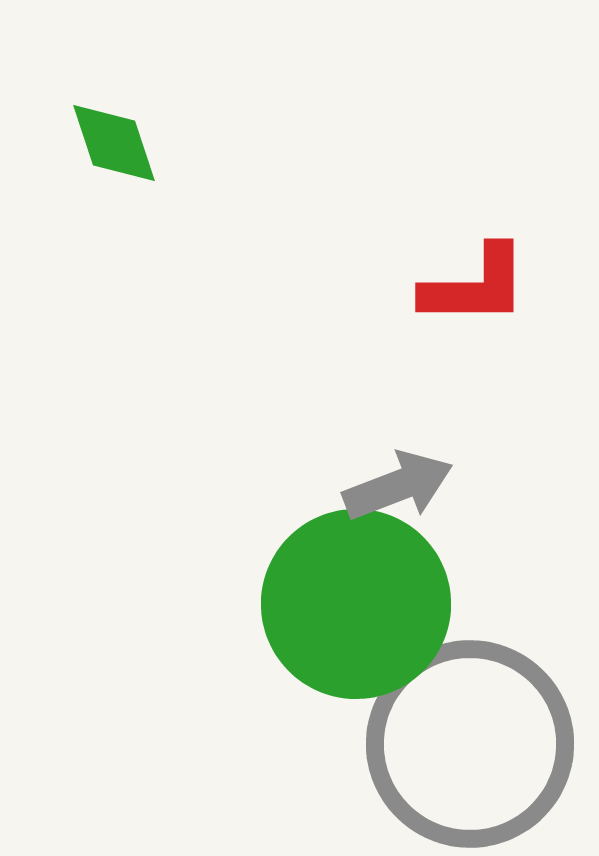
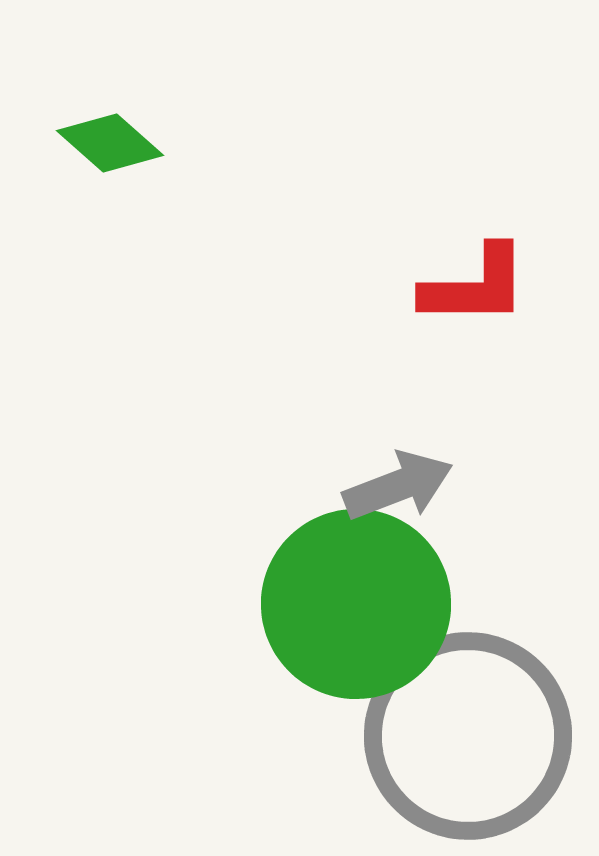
green diamond: moved 4 px left; rotated 30 degrees counterclockwise
gray circle: moved 2 px left, 8 px up
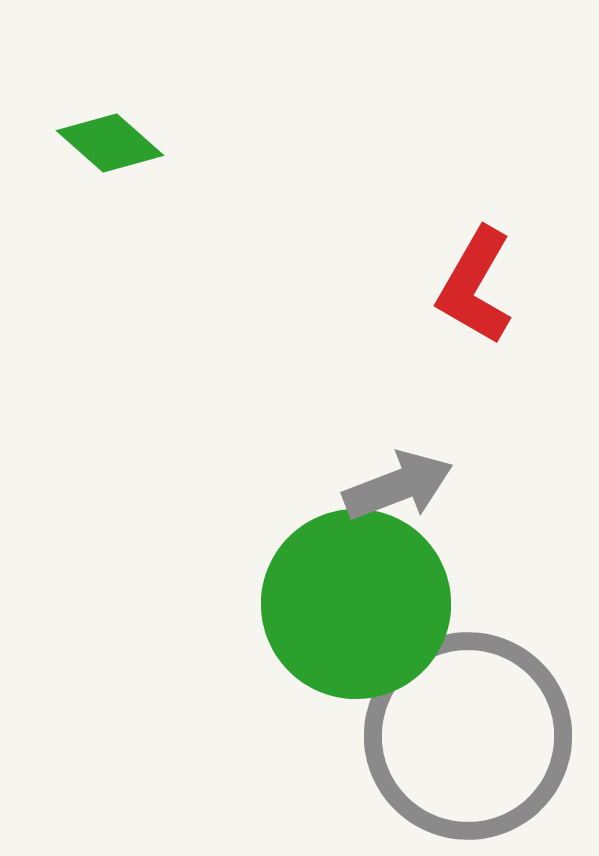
red L-shape: rotated 120 degrees clockwise
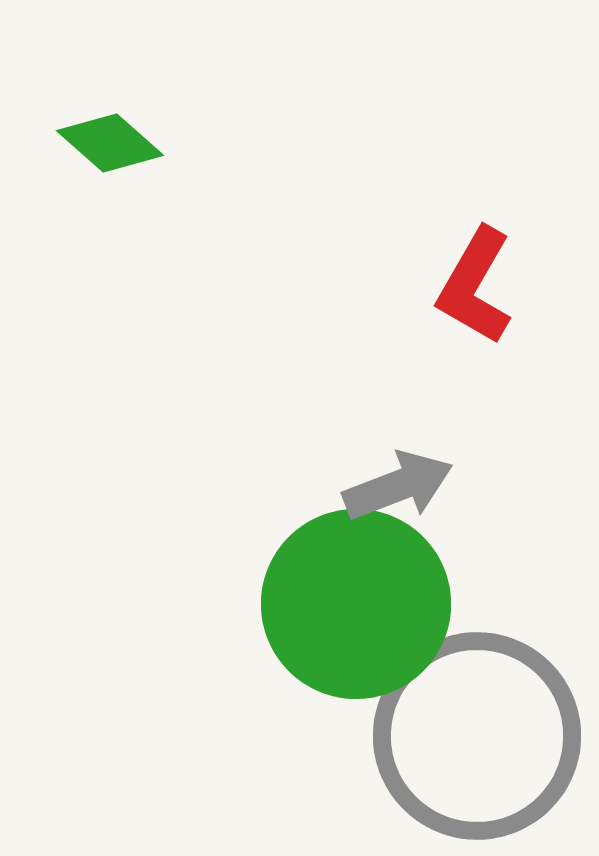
gray circle: moved 9 px right
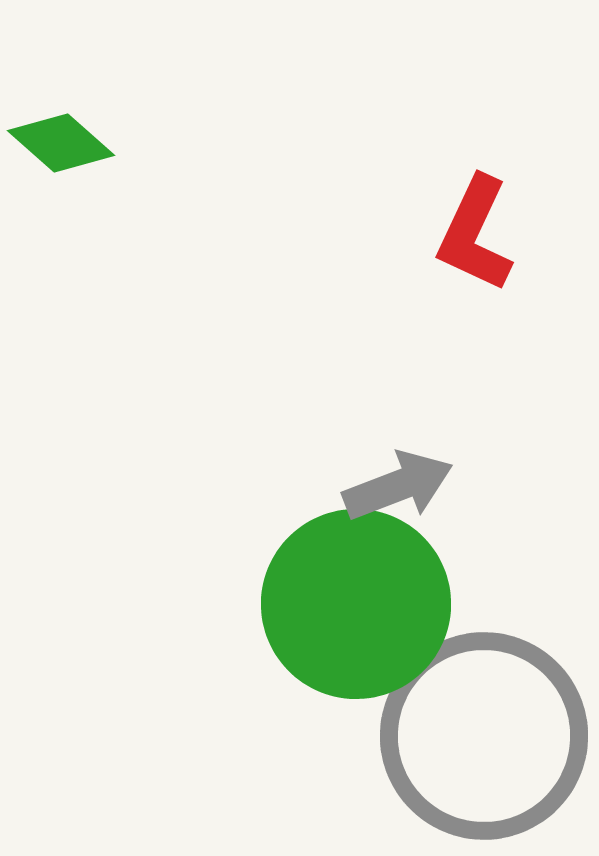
green diamond: moved 49 px left
red L-shape: moved 52 px up; rotated 5 degrees counterclockwise
gray circle: moved 7 px right
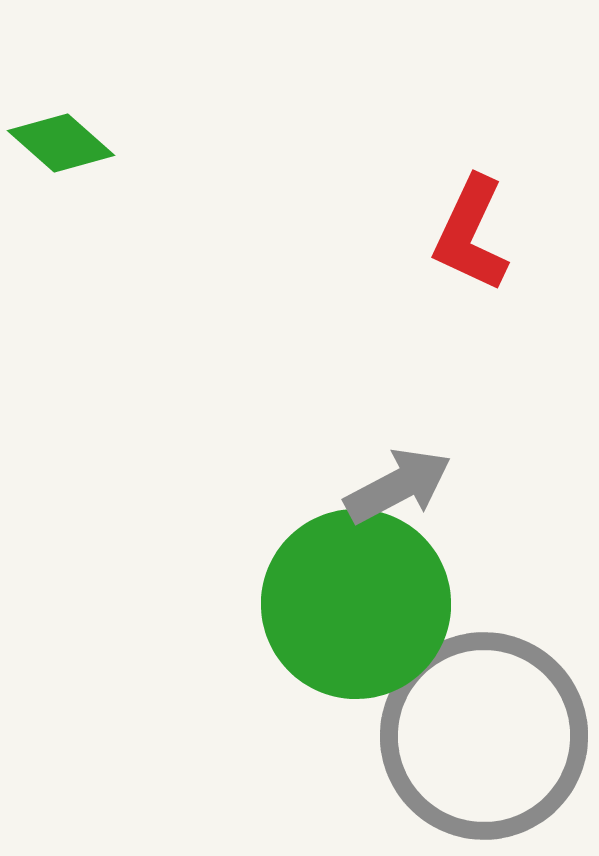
red L-shape: moved 4 px left
gray arrow: rotated 7 degrees counterclockwise
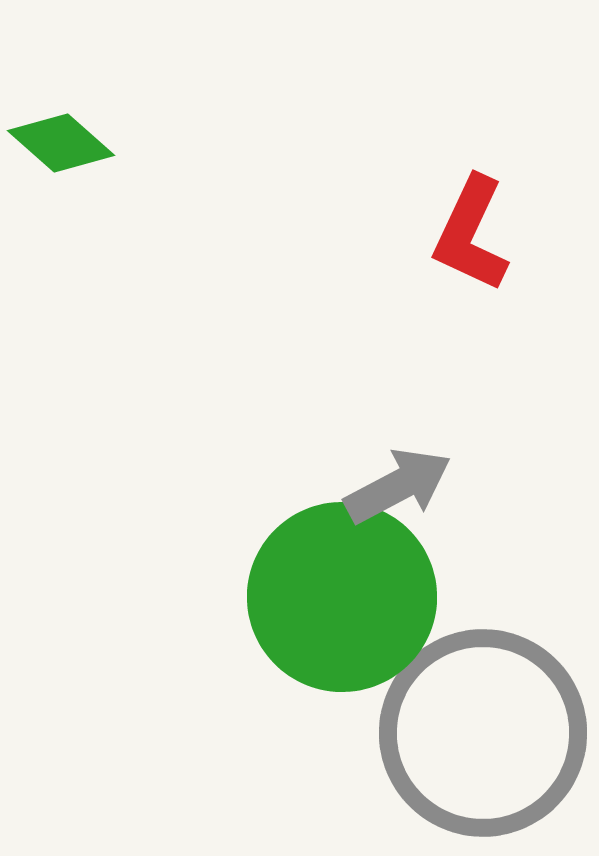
green circle: moved 14 px left, 7 px up
gray circle: moved 1 px left, 3 px up
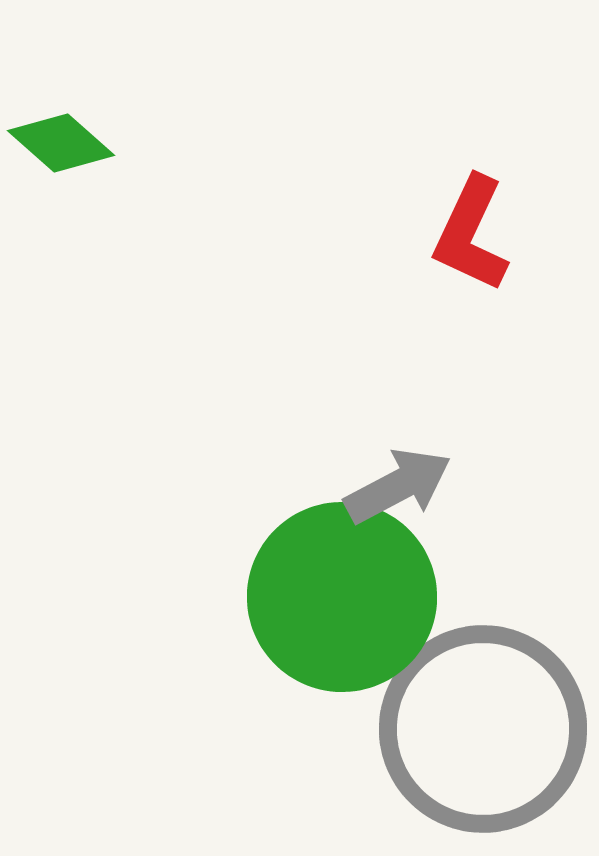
gray circle: moved 4 px up
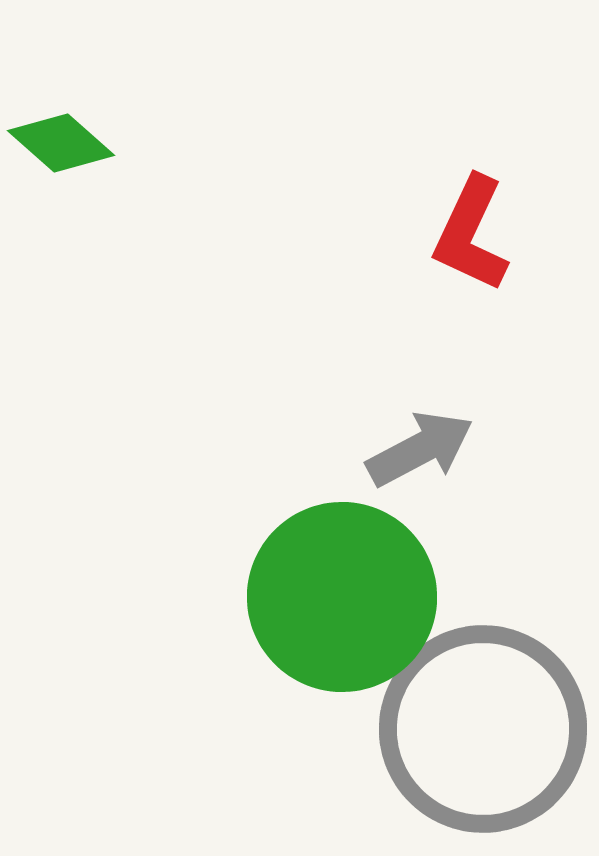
gray arrow: moved 22 px right, 37 px up
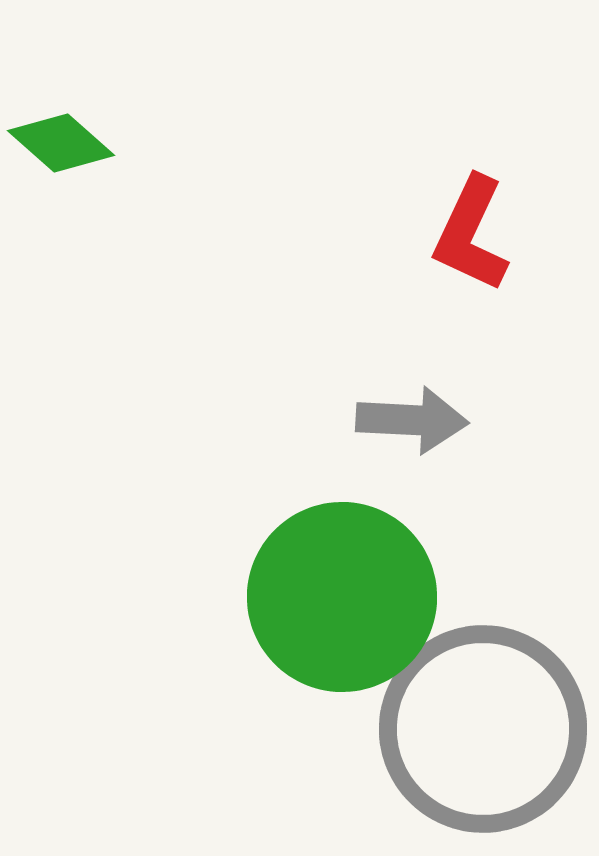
gray arrow: moved 8 px left, 29 px up; rotated 31 degrees clockwise
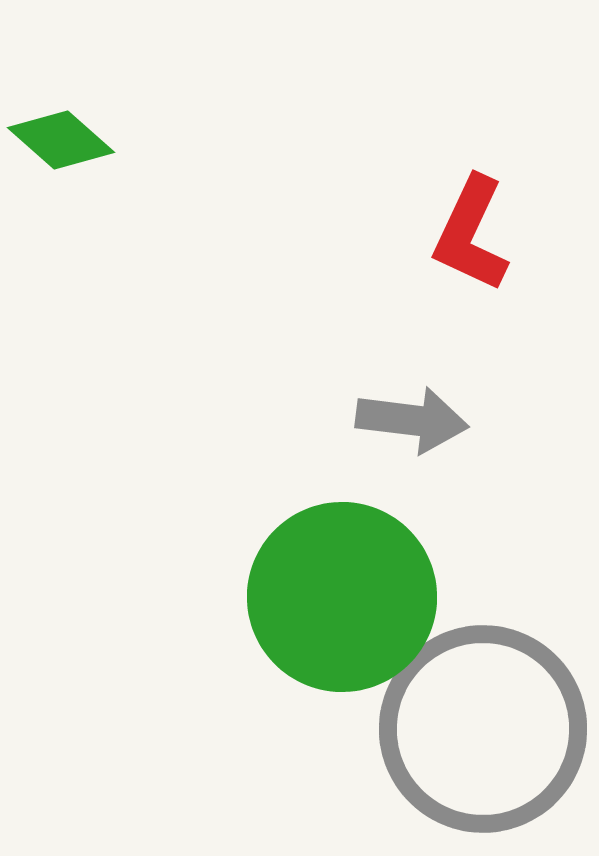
green diamond: moved 3 px up
gray arrow: rotated 4 degrees clockwise
